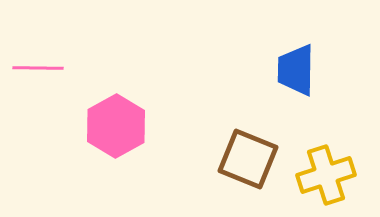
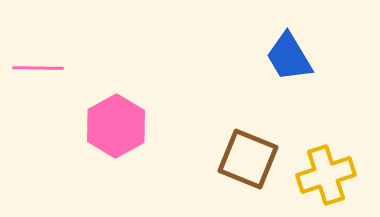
blue trapezoid: moved 7 px left, 13 px up; rotated 32 degrees counterclockwise
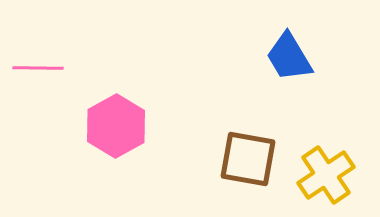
brown square: rotated 12 degrees counterclockwise
yellow cross: rotated 16 degrees counterclockwise
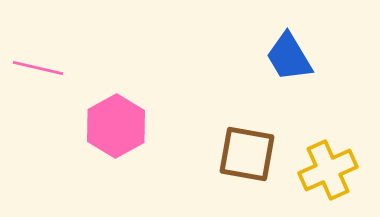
pink line: rotated 12 degrees clockwise
brown square: moved 1 px left, 5 px up
yellow cross: moved 2 px right, 5 px up; rotated 10 degrees clockwise
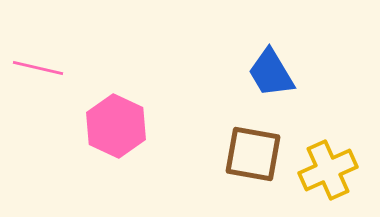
blue trapezoid: moved 18 px left, 16 px down
pink hexagon: rotated 6 degrees counterclockwise
brown square: moved 6 px right
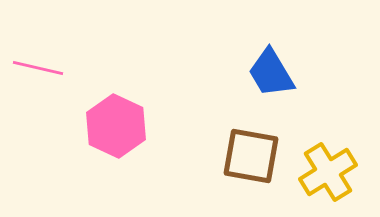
brown square: moved 2 px left, 2 px down
yellow cross: moved 2 px down; rotated 8 degrees counterclockwise
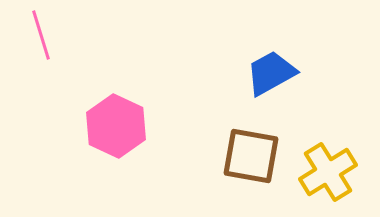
pink line: moved 3 px right, 33 px up; rotated 60 degrees clockwise
blue trapezoid: rotated 92 degrees clockwise
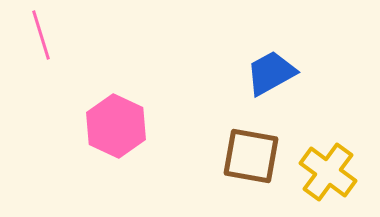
yellow cross: rotated 22 degrees counterclockwise
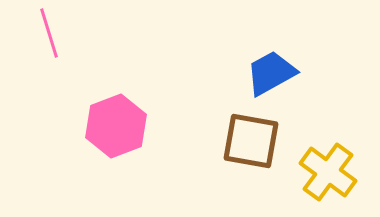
pink line: moved 8 px right, 2 px up
pink hexagon: rotated 14 degrees clockwise
brown square: moved 15 px up
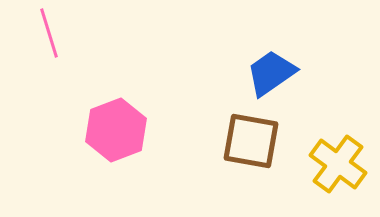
blue trapezoid: rotated 6 degrees counterclockwise
pink hexagon: moved 4 px down
yellow cross: moved 10 px right, 8 px up
